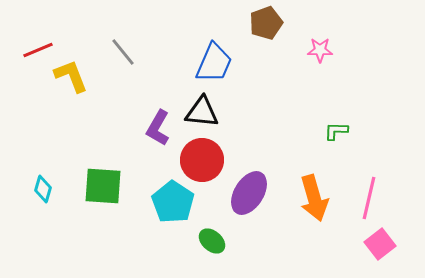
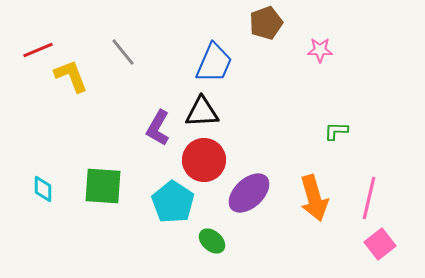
black triangle: rotated 9 degrees counterclockwise
red circle: moved 2 px right
cyan diamond: rotated 16 degrees counterclockwise
purple ellipse: rotated 15 degrees clockwise
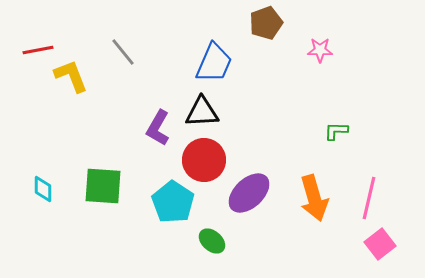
red line: rotated 12 degrees clockwise
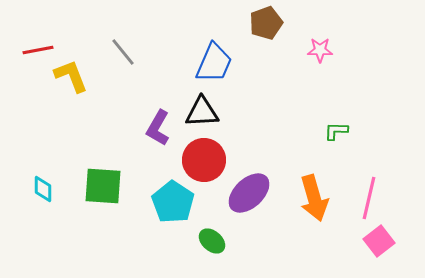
pink square: moved 1 px left, 3 px up
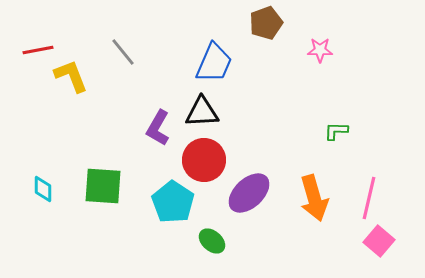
pink square: rotated 12 degrees counterclockwise
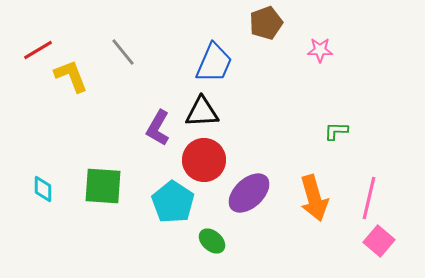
red line: rotated 20 degrees counterclockwise
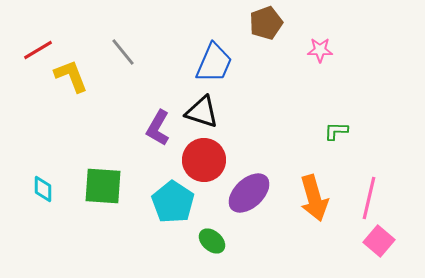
black triangle: rotated 21 degrees clockwise
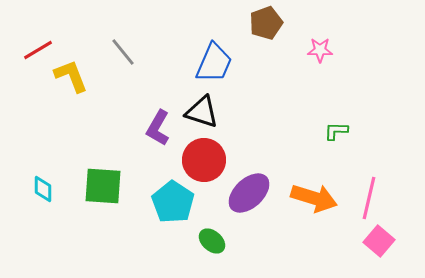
orange arrow: rotated 57 degrees counterclockwise
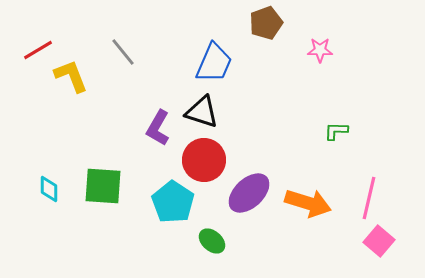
cyan diamond: moved 6 px right
orange arrow: moved 6 px left, 5 px down
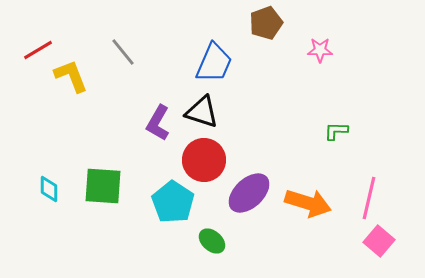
purple L-shape: moved 5 px up
